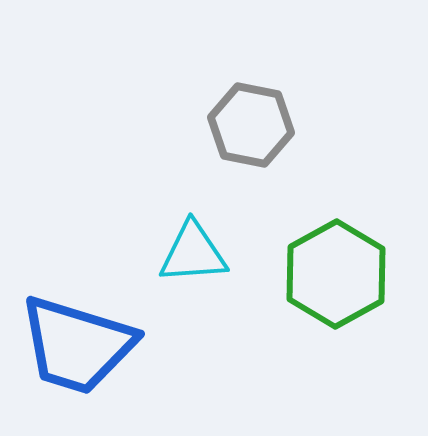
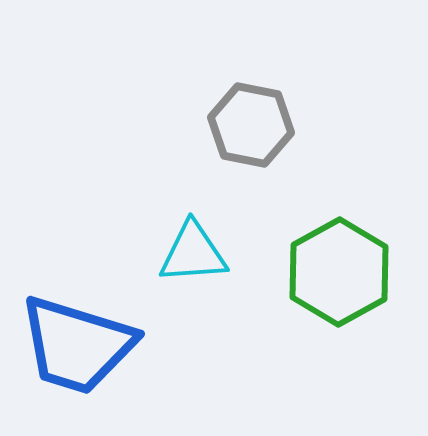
green hexagon: moved 3 px right, 2 px up
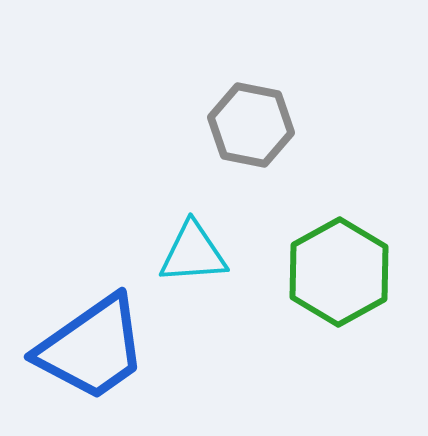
blue trapezoid: moved 15 px right, 3 px down; rotated 52 degrees counterclockwise
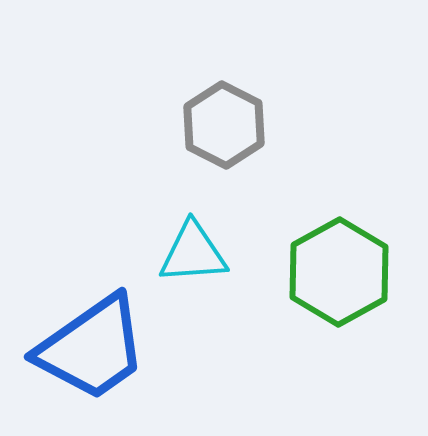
gray hexagon: moved 27 px left; rotated 16 degrees clockwise
